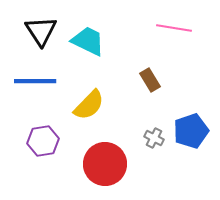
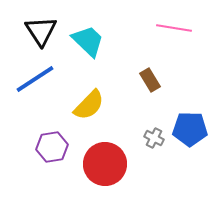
cyan trapezoid: rotated 18 degrees clockwise
blue line: moved 2 px up; rotated 33 degrees counterclockwise
blue pentagon: moved 1 px left, 2 px up; rotated 20 degrees clockwise
purple hexagon: moved 9 px right, 6 px down
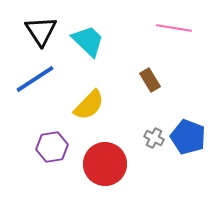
blue pentagon: moved 2 px left, 8 px down; rotated 20 degrees clockwise
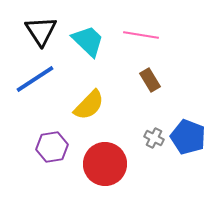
pink line: moved 33 px left, 7 px down
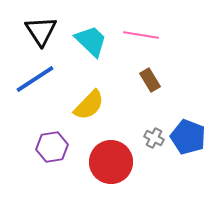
cyan trapezoid: moved 3 px right
red circle: moved 6 px right, 2 px up
